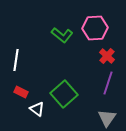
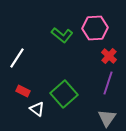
red cross: moved 2 px right
white line: moved 1 px right, 2 px up; rotated 25 degrees clockwise
red rectangle: moved 2 px right, 1 px up
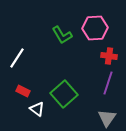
green L-shape: rotated 20 degrees clockwise
red cross: rotated 35 degrees counterclockwise
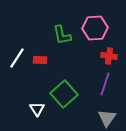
green L-shape: rotated 20 degrees clockwise
purple line: moved 3 px left, 1 px down
red rectangle: moved 17 px right, 31 px up; rotated 24 degrees counterclockwise
white triangle: rotated 21 degrees clockwise
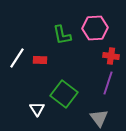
red cross: moved 2 px right
purple line: moved 3 px right, 1 px up
green square: rotated 12 degrees counterclockwise
gray triangle: moved 8 px left; rotated 12 degrees counterclockwise
